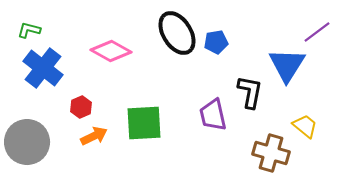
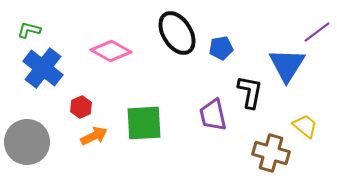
blue pentagon: moved 5 px right, 6 px down
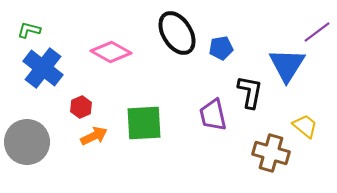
pink diamond: moved 1 px down
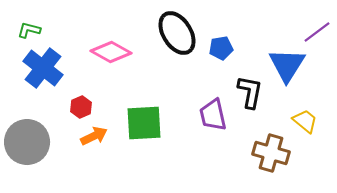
yellow trapezoid: moved 5 px up
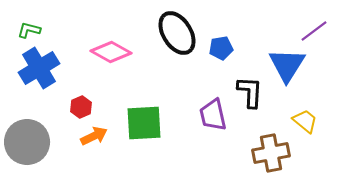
purple line: moved 3 px left, 1 px up
blue cross: moved 4 px left; rotated 21 degrees clockwise
black L-shape: rotated 8 degrees counterclockwise
brown cross: rotated 27 degrees counterclockwise
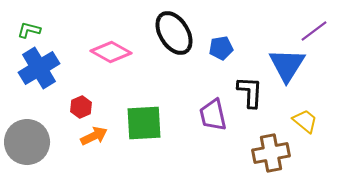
black ellipse: moved 3 px left
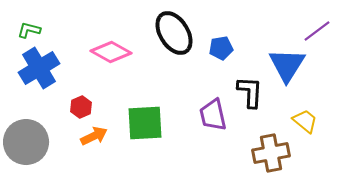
purple line: moved 3 px right
green square: moved 1 px right
gray circle: moved 1 px left
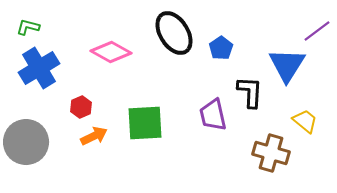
green L-shape: moved 1 px left, 3 px up
blue pentagon: rotated 25 degrees counterclockwise
brown cross: rotated 27 degrees clockwise
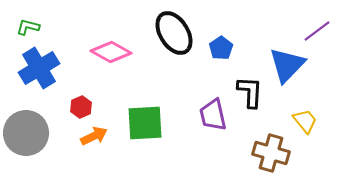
blue triangle: rotated 12 degrees clockwise
yellow trapezoid: rotated 12 degrees clockwise
gray circle: moved 9 px up
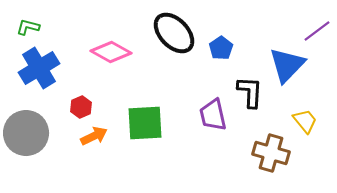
black ellipse: rotated 12 degrees counterclockwise
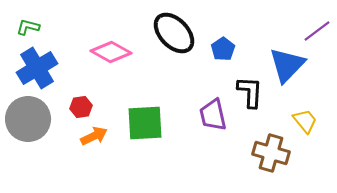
blue pentagon: moved 2 px right, 1 px down
blue cross: moved 2 px left
red hexagon: rotated 15 degrees clockwise
gray circle: moved 2 px right, 14 px up
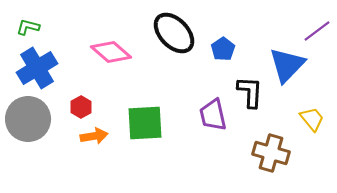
pink diamond: rotated 12 degrees clockwise
red hexagon: rotated 20 degrees counterclockwise
yellow trapezoid: moved 7 px right, 2 px up
orange arrow: rotated 16 degrees clockwise
